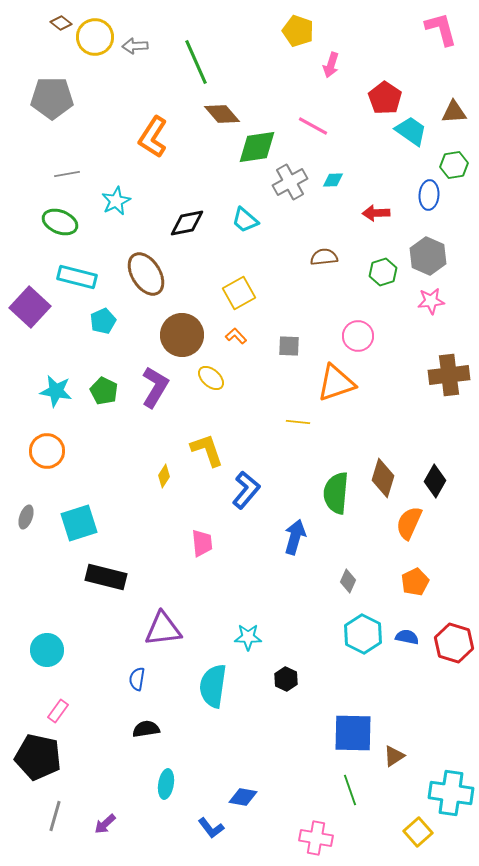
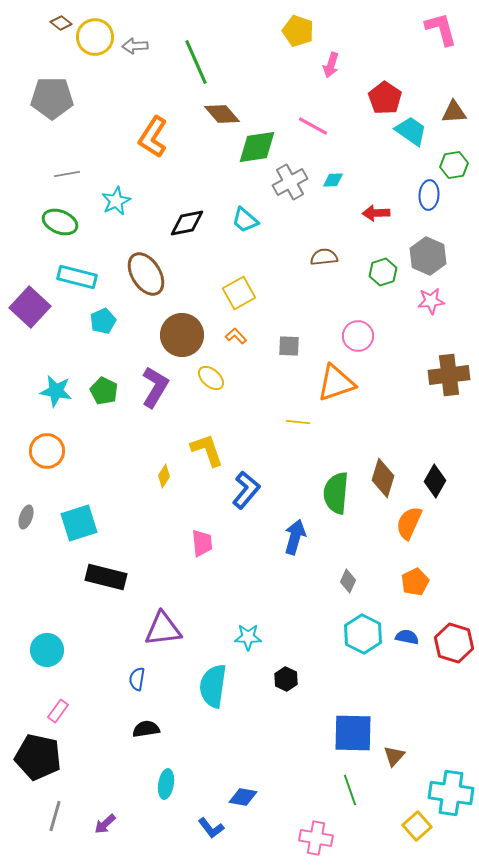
brown triangle at (394, 756): rotated 15 degrees counterclockwise
yellow square at (418, 832): moved 1 px left, 6 px up
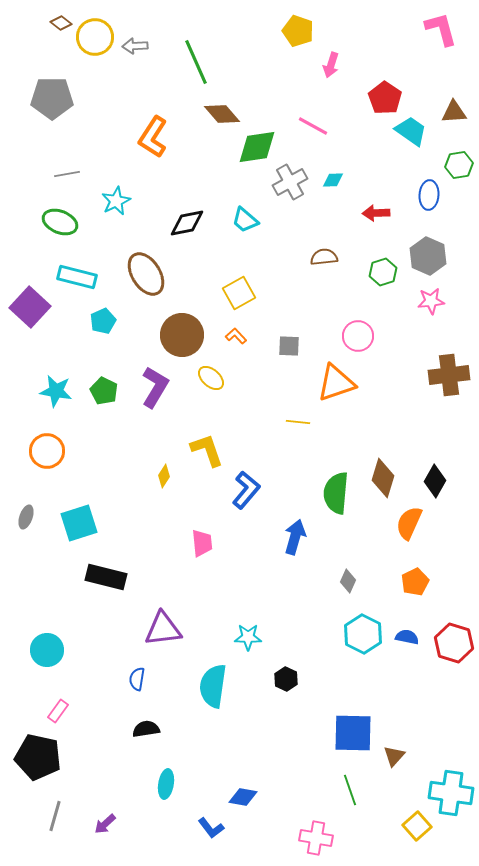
green hexagon at (454, 165): moved 5 px right
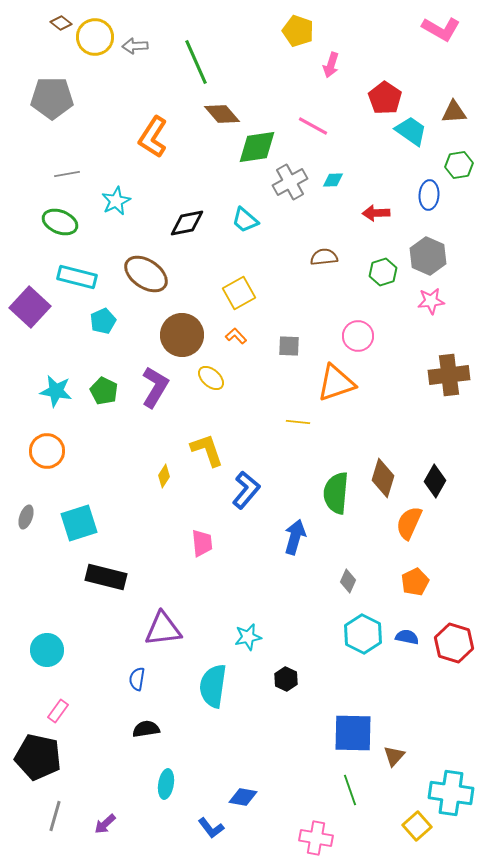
pink L-shape at (441, 29): rotated 135 degrees clockwise
brown ellipse at (146, 274): rotated 24 degrees counterclockwise
cyan star at (248, 637): rotated 12 degrees counterclockwise
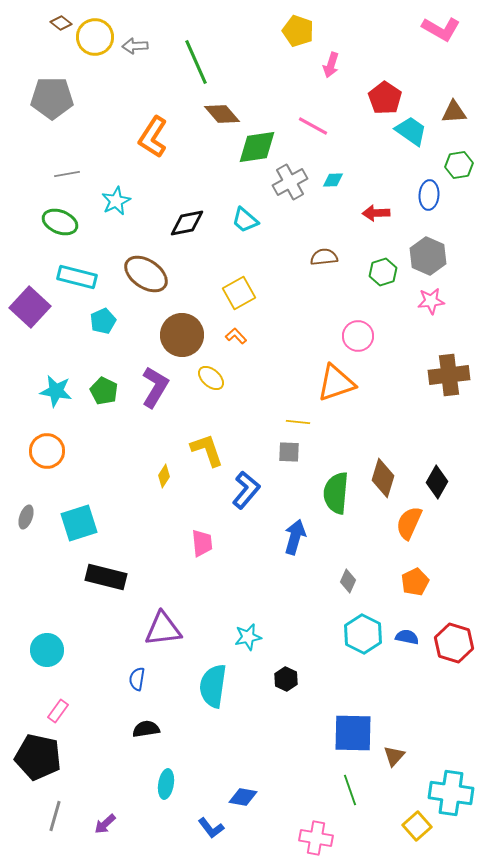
gray square at (289, 346): moved 106 px down
black diamond at (435, 481): moved 2 px right, 1 px down
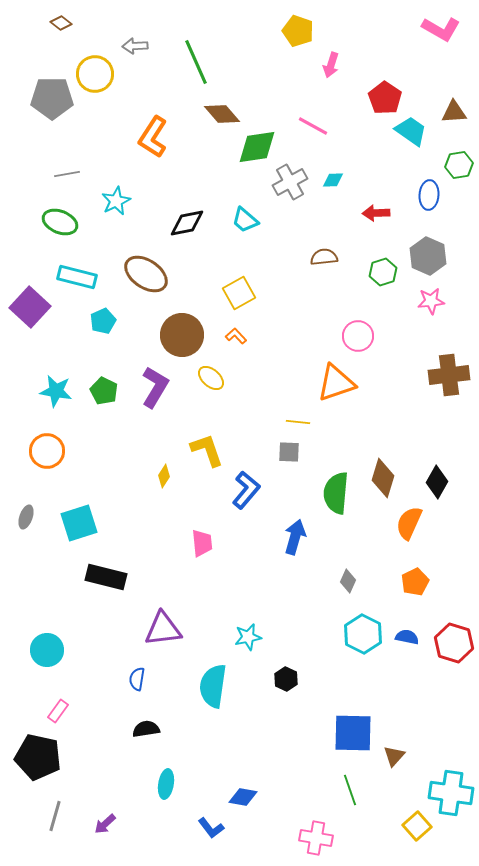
yellow circle at (95, 37): moved 37 px down
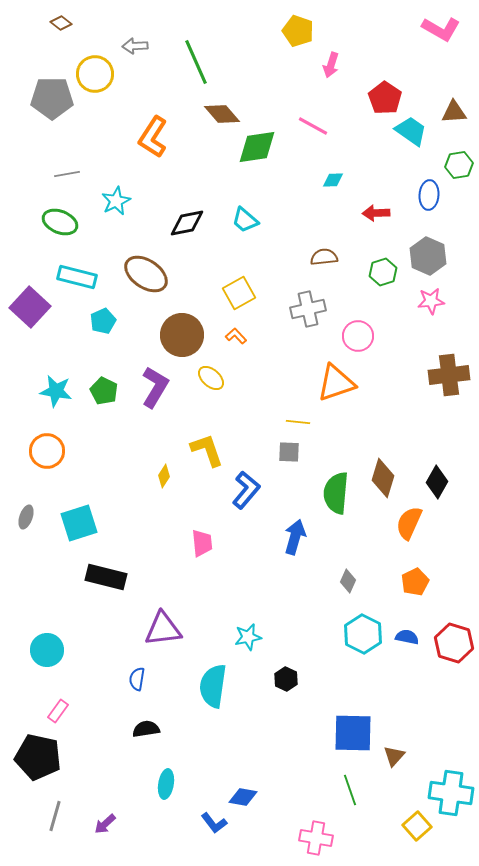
gray cross at (290, 182): moved 18 px right, 127 px down; rotated 16 degrees clockwise
blue L-shape at (211, 828): moved 3 px right, 5 px up
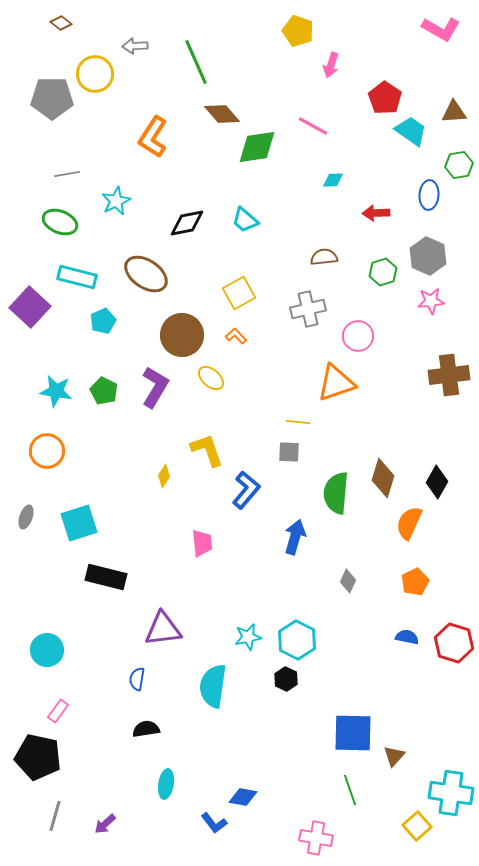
cyan hexagon at (363, 634): moved 66 px left, 6 px down
